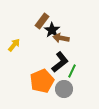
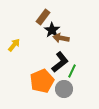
brown rectangle: moved 1 px right, 4 px up
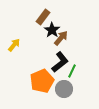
brown arrow: rotated 119 degrees clockwise
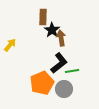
brown rectangle: rotated 35 degrees counterclockwise
brown arrow: rotated 49 degrees counterclockwise
yellow arrow: moved 4 px left
black L-shape: moved 1 px left, 1 px down
green line: rotated 56 degrees clockwise
orange pentagon: moved 2 px down
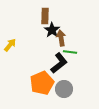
brown rectangle: moved 2 px right, 1 px up
green line: moved 2 px left, 19 px up; rotated 16 degrees clockwise
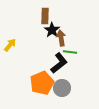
gray circle: moved 2 px left, 1 px up
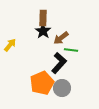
brown rectangle: moved 2 px left, 2 px down
black star: moved 9 px left, 1 px down
brown arrow: rotated 119 degrees counterclockwise
green line: moved 1 px right, 2 px up
black L-shape: rotated 10 degrees counterclockwise
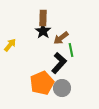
green line: rotated 72 degrees clockwise
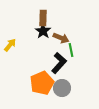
brown arrow: rotated 119 degrees counterclockwise
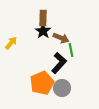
yellow arrow: moved 1 px right, 2 px up
